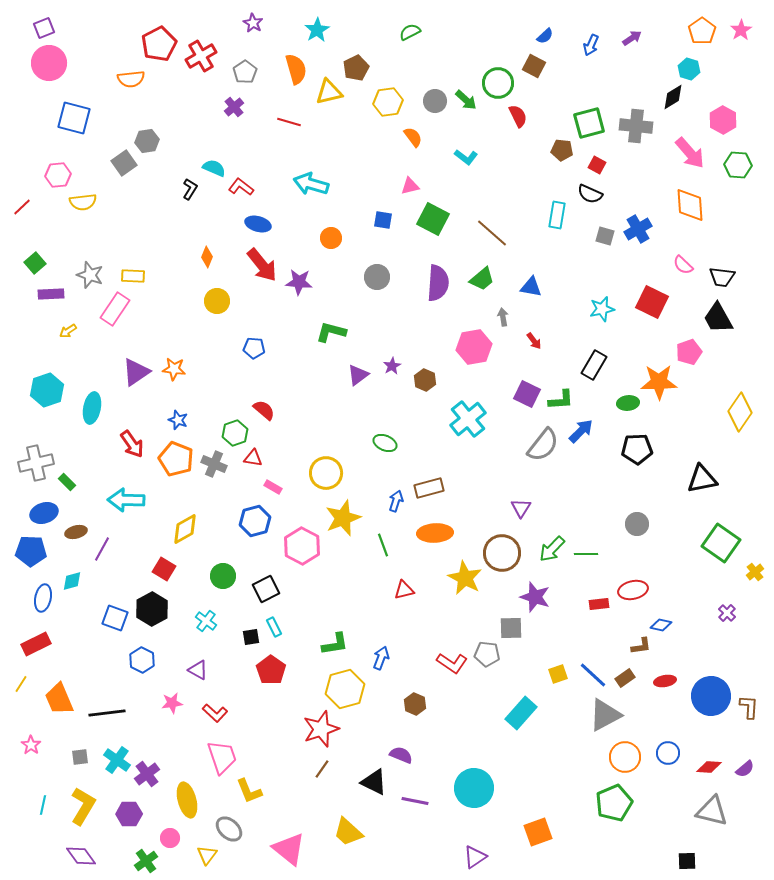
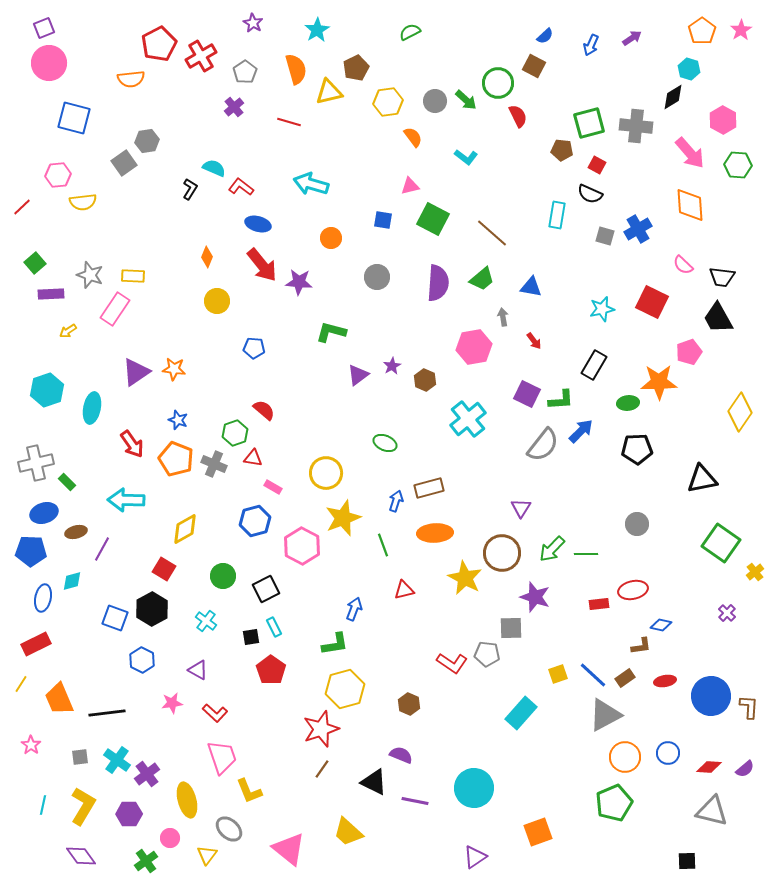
blue arrow at (381, 658): moved 27 px left, 49 px up
brown hexagon at (415, 704): moved 6 px left
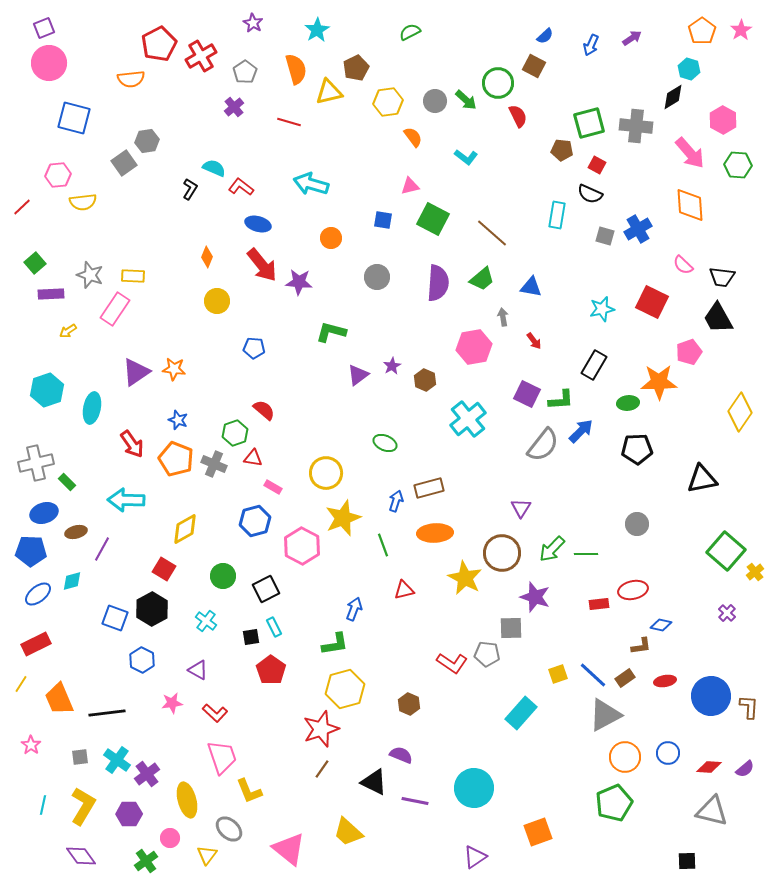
green square at (721, 543): moved 5 px right, 8 px down; rotated 6 degrees clockwise
blue ellipse at (43, 598): moved 5 px left, 4 px up; rotated 40 degrees clockwise
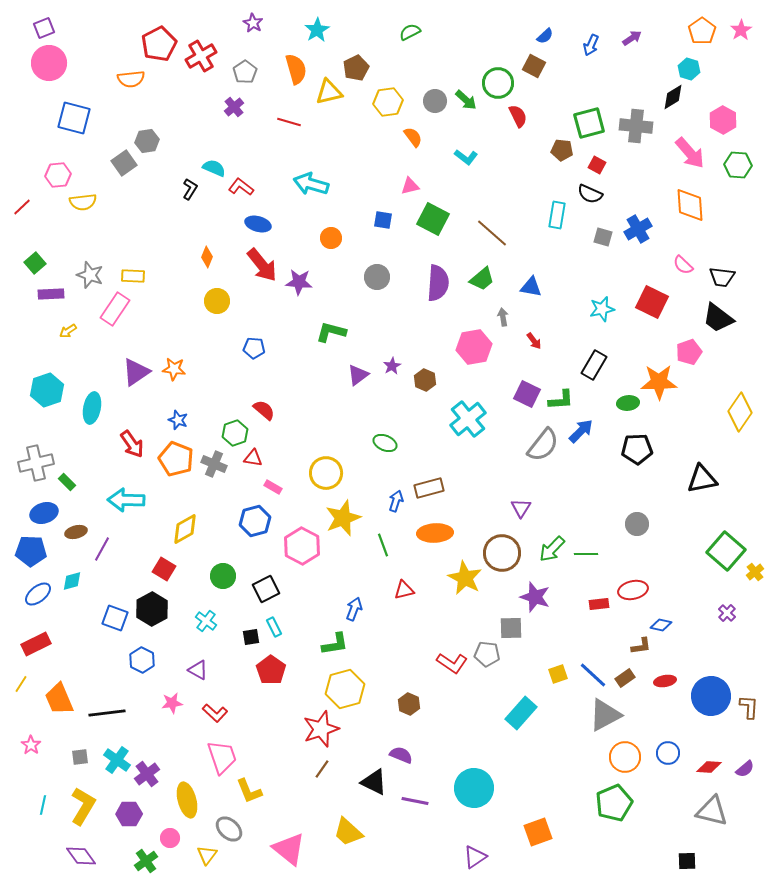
gray square at (605, 236): moved 2 px left, 1 px down
black trapezoid at (718, 318): rotated 24 degrees counterclockwise
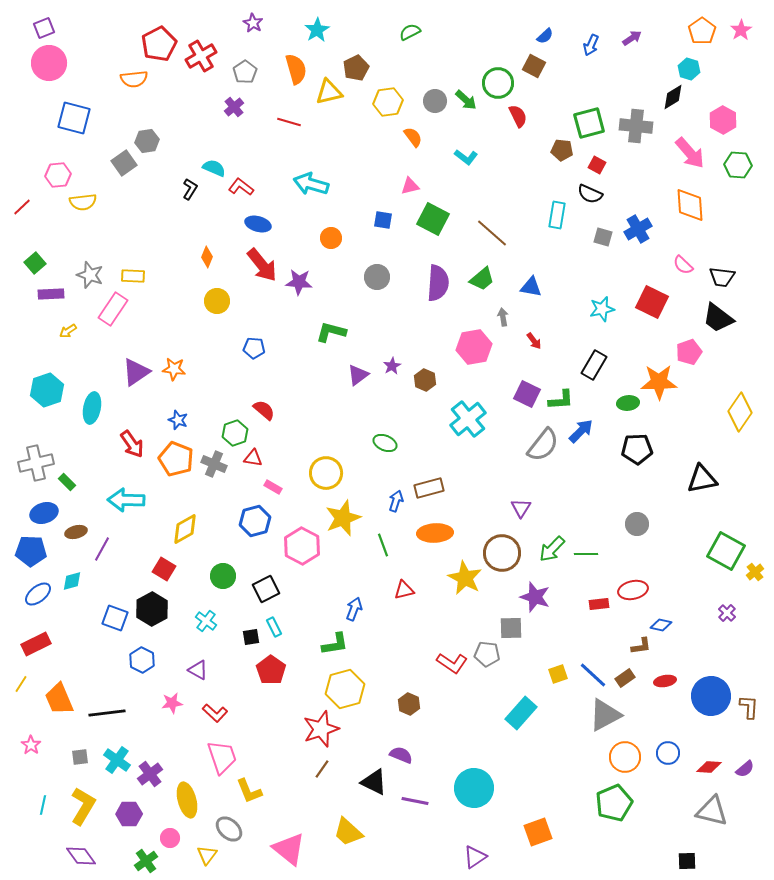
orange semicircle at (131, 79): moved 3 px right
pink rectangle at (115, 309): moved 2 px left
green square at (726, 551): rotated 12 degrees counterclockwise
purple cross at (147, 774): moved 3 px right
